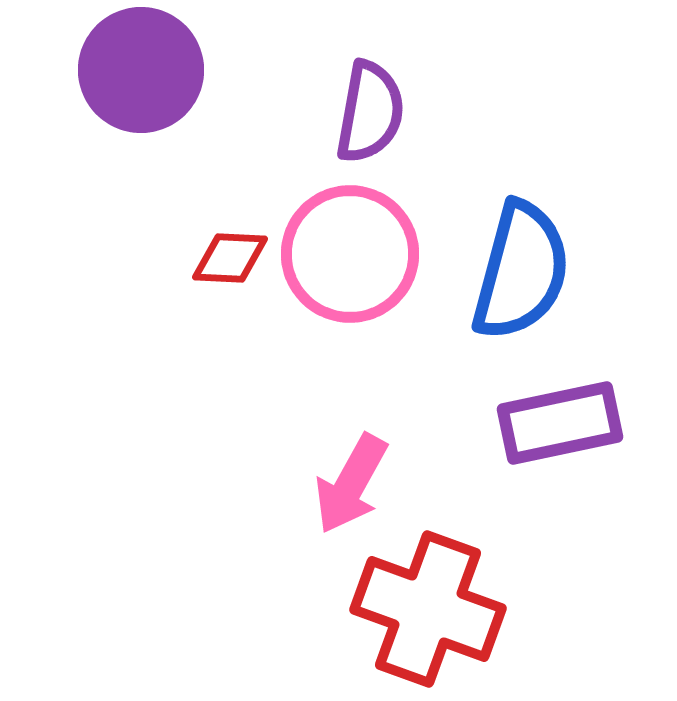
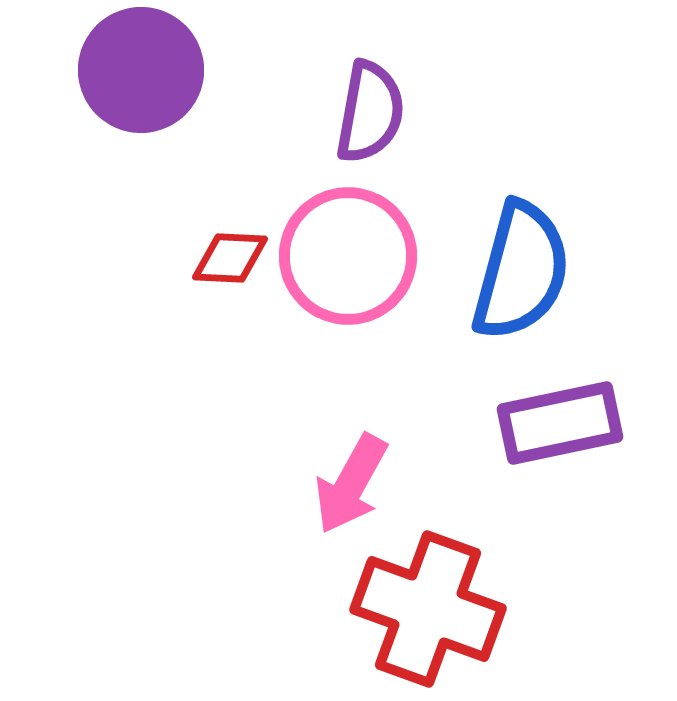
pink circle: moved 2 px left, 2 px down
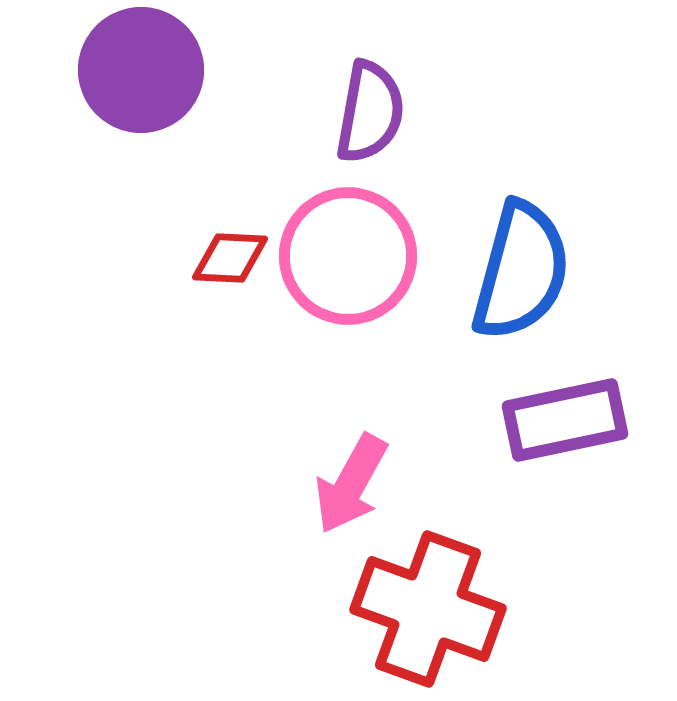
purple rectangle: moved 5 px right, 3 px up
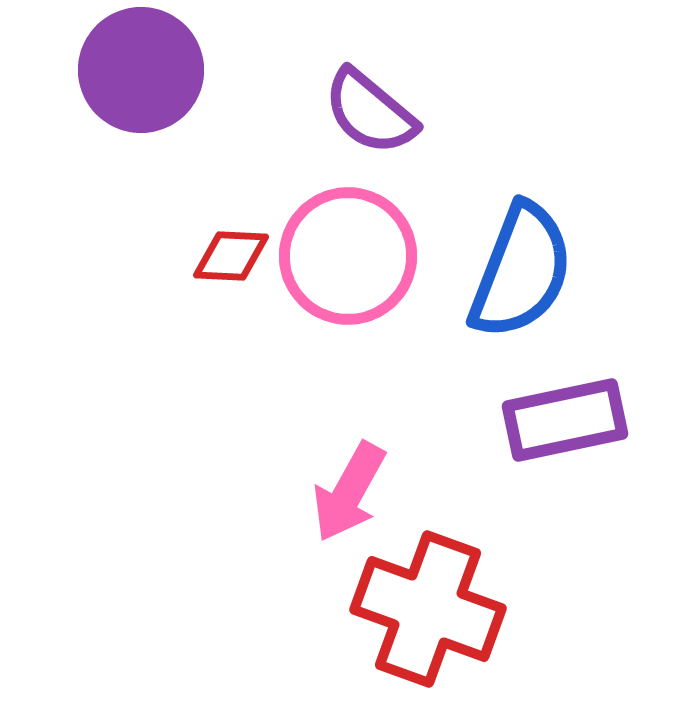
purple semicircle: rotated 120 degrees clockwise
red diamond: moved 1 px right, 2 px up
blue semicircle: rotated 6 degrees clockwise
pink arrow: moved 2 px left, 8 px down
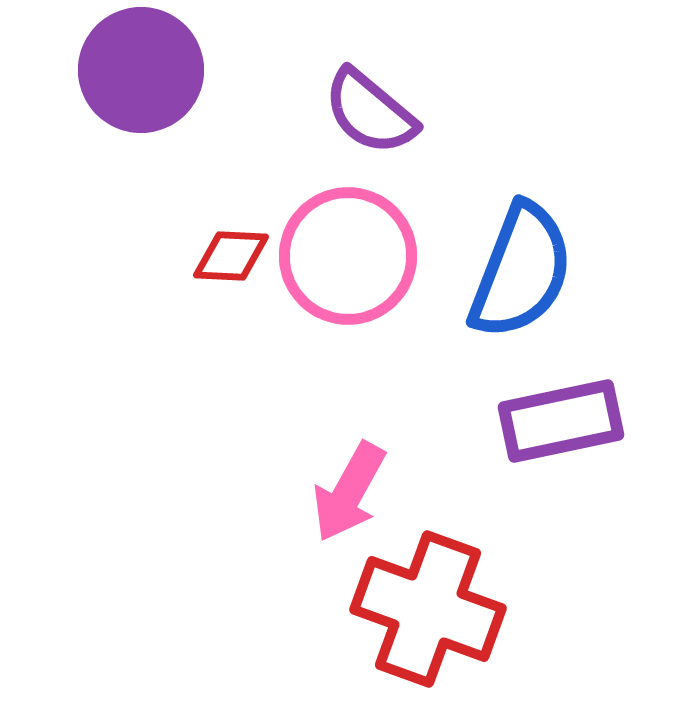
purple rectangle: moved 4 px left, 1 px down
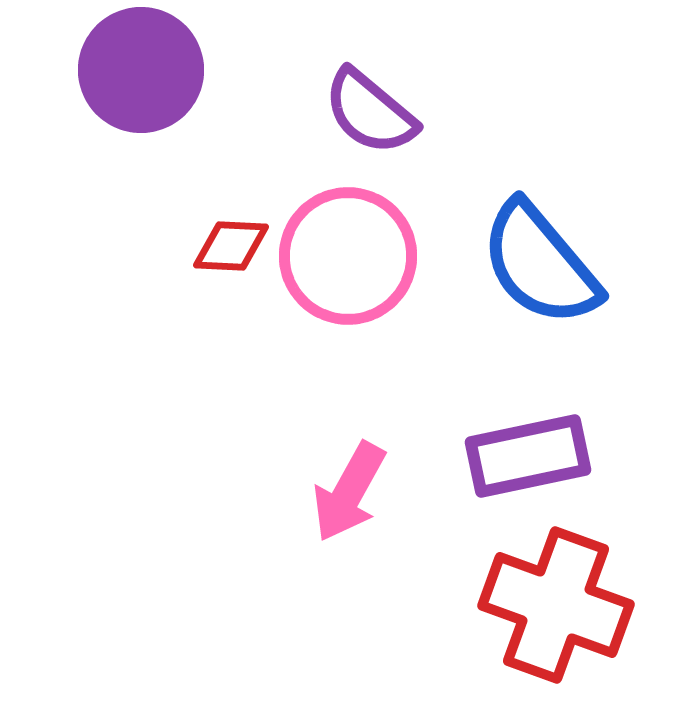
red diamond: moved 10 px up
blue semicircle: moved 19 px right, 7 px up; rotated 119 degrees clockwise
purple rectangle: moved 33 px left, 35 px down
red cross: moved 128 px right, 4 px up
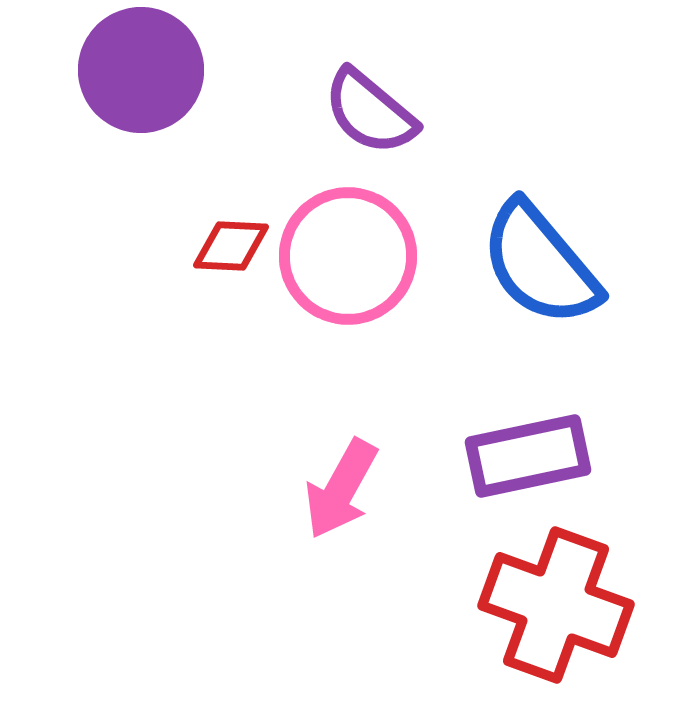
pink arrow: moved 8 px left, 3 px up
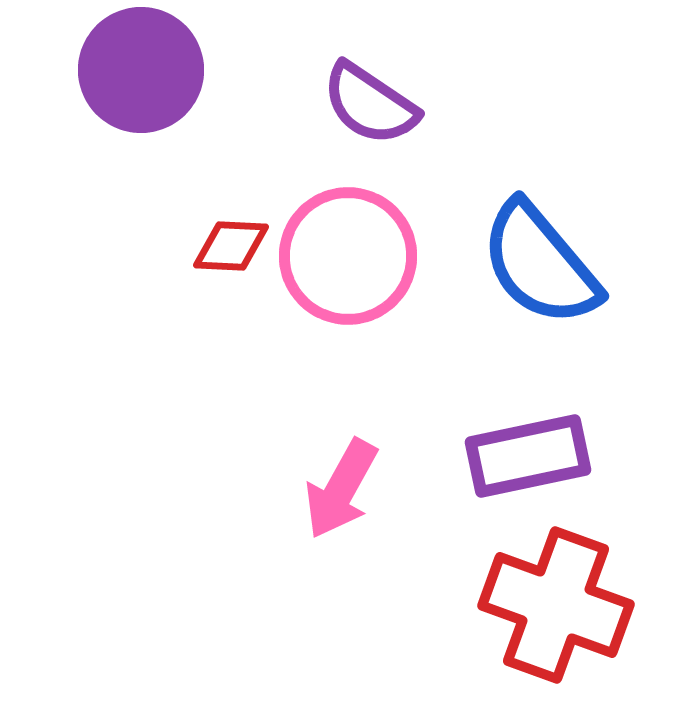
purple semicircle: moved 8 px up; rotated 6 degrees counterclockwise
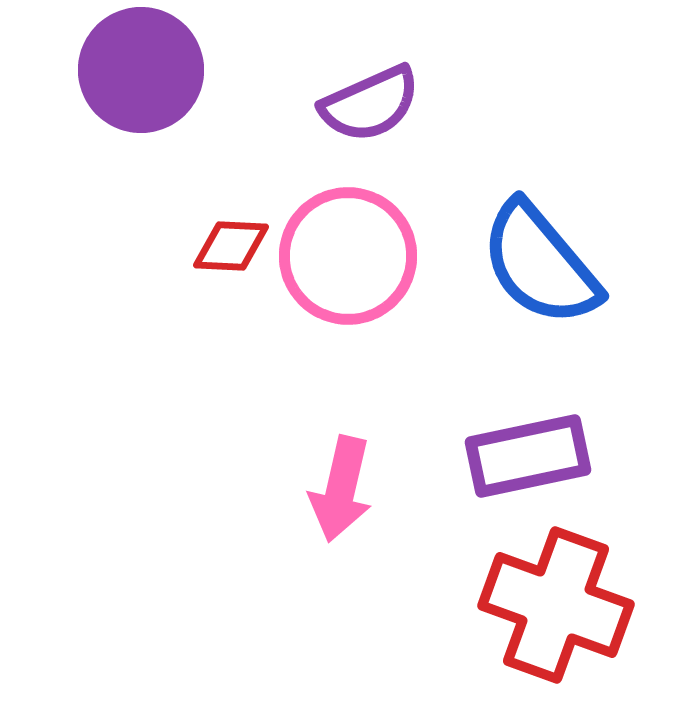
purple semicircle: rotated 58 degrees counterclockwise
pink arrow: rotated 16 degrees counterclockwise
